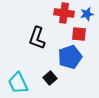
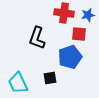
blue star: moved 1 px right, 1 px down
black square: rotated 32 degrees clockwise
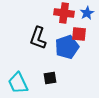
blue star: moved 1 px left, 2 px up; rotated 16 degrees counterclockwise
black L-shape: moved 1 px right
blue pentagon: moved 3 px left, 10 px up
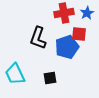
red cross: rotated 18 degrees counterclockwise
cyan trapezoid: moved 3 px left, 9 px up
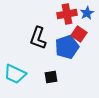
red cross: moved 3 px right, 1 px down
red square: rotated 28 degrees clockwise
cyan trapezoid: rotated 40 degrees counterclockwise
black square: moved 1 px right, 1 px up
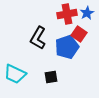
black L-shape: rotated 10 degrees clockwise
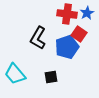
red cross: rotated 18 degrees clockwise
cyan trapezoid: rotated 25 degrees clockwise
